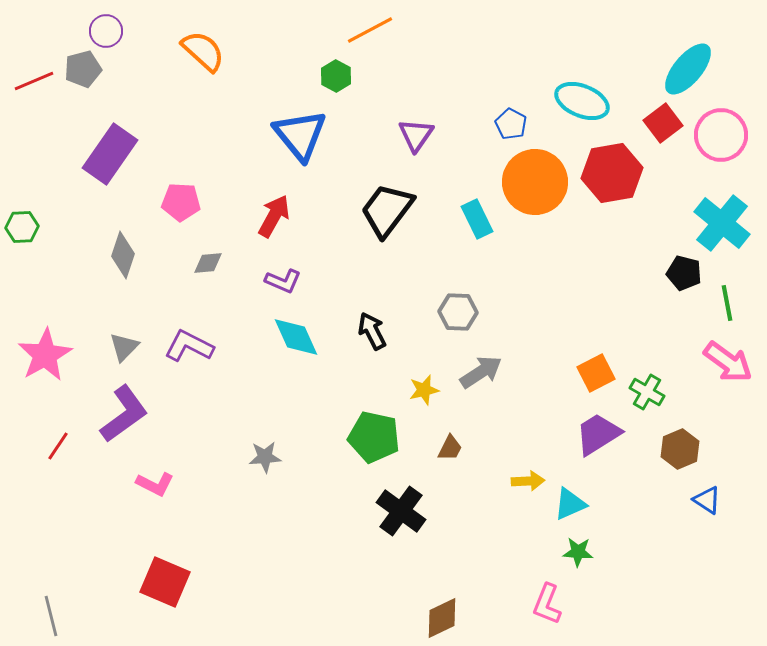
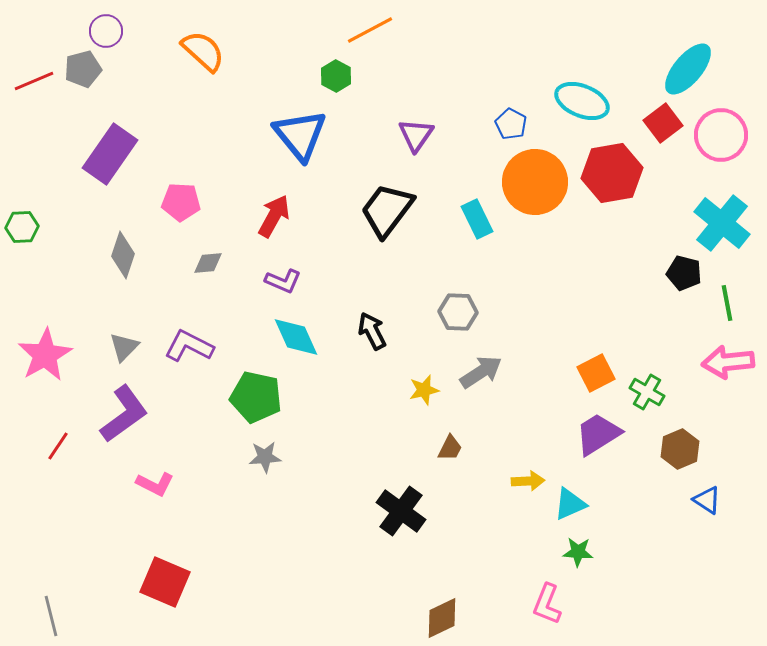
pink arrow at (728, 362): rotated 138 degrees clockwise
green pentagon at (374, 437): moved 118 px left, 40 px up
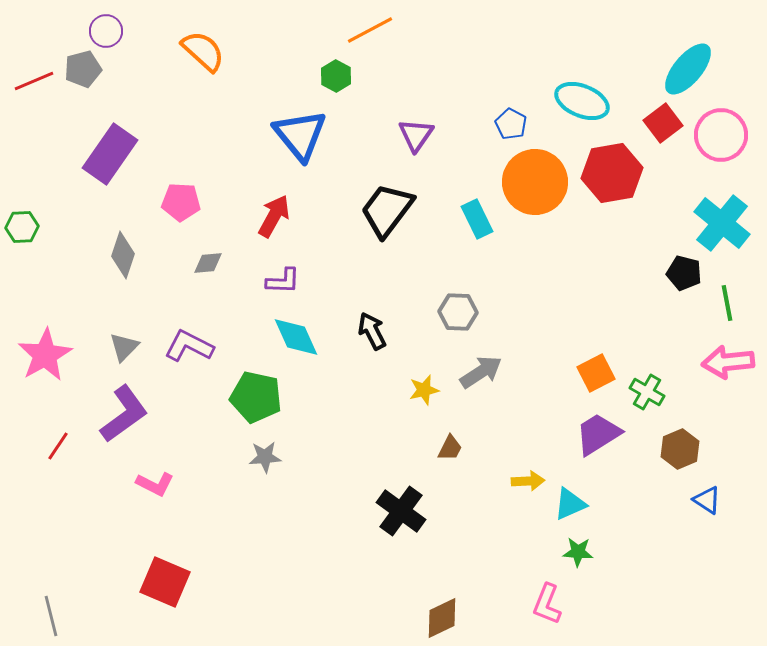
purple L-shape at (283, 281): rotated 21 degrees counterclockwise
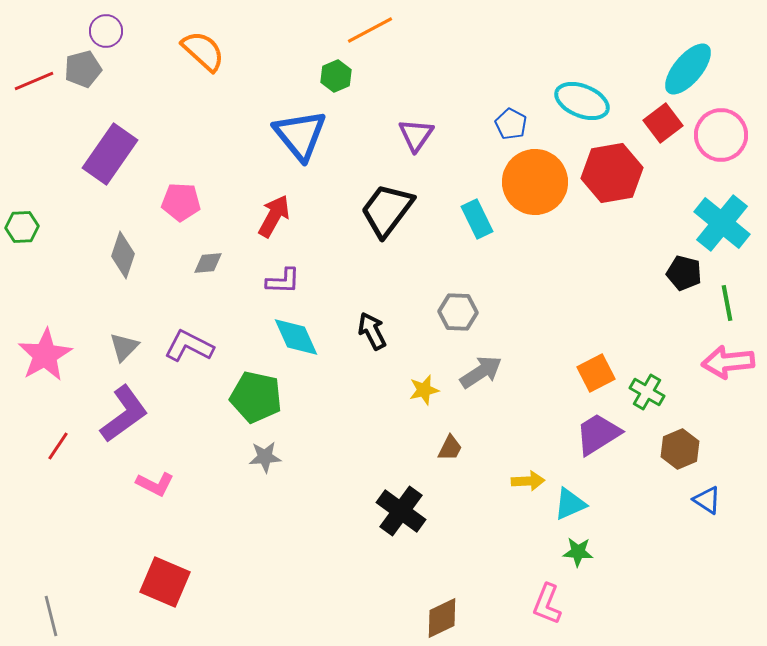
green hexagon at (336, 76): rotated 8 degrees clockwise
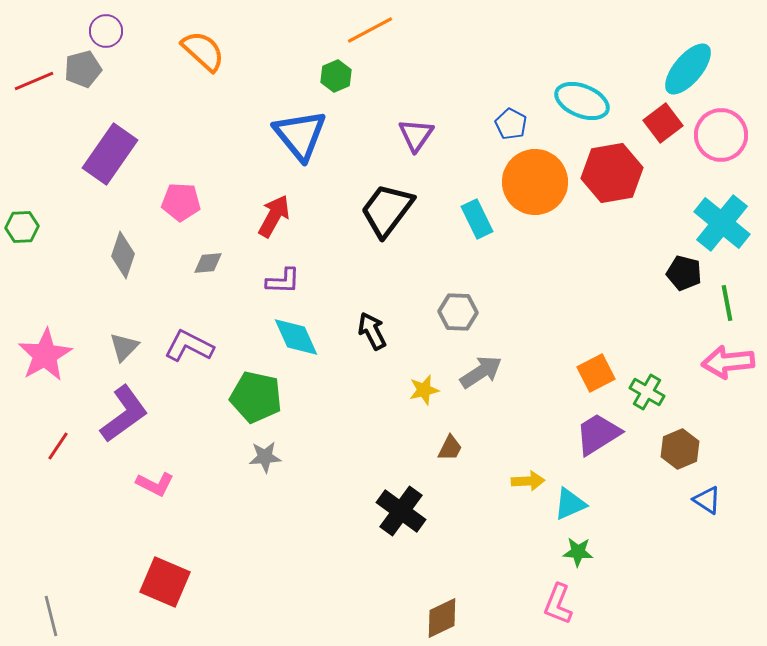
pink L-shape at (547, 604): moved 11 px right
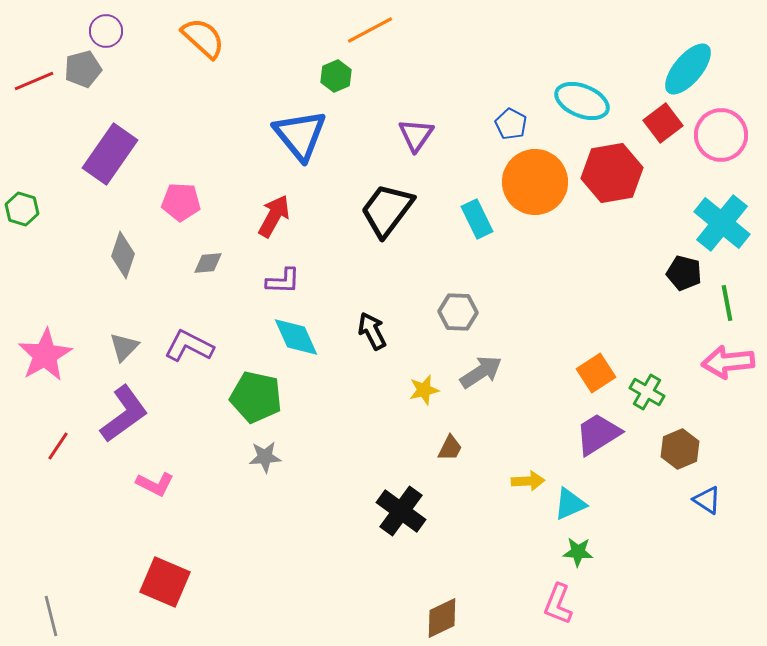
orange semicircle at (203, 51): moved 13 px up
green hexagon at (22, 227): moved 18 px up; rotated 20 degrees clockwise
orange square at (596, 373): rotated 6 degrees counterclockwise
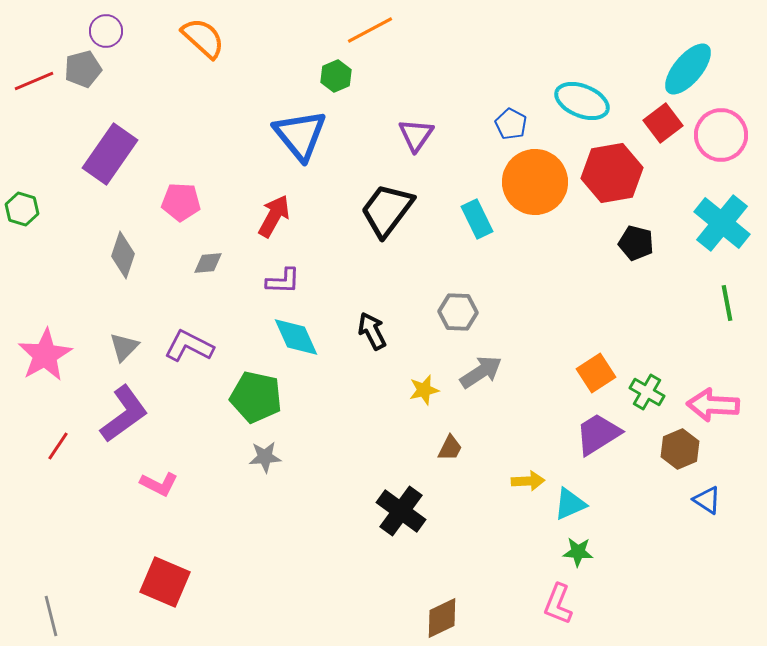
black pentagon at (684, 273): moved 48 px left, 30 px up
pink arrow at (728, 362): moved 15 px left, 43 px down; rotated 9 degrees clockwise
pink L-shape at (155, 484): moved 4 px right
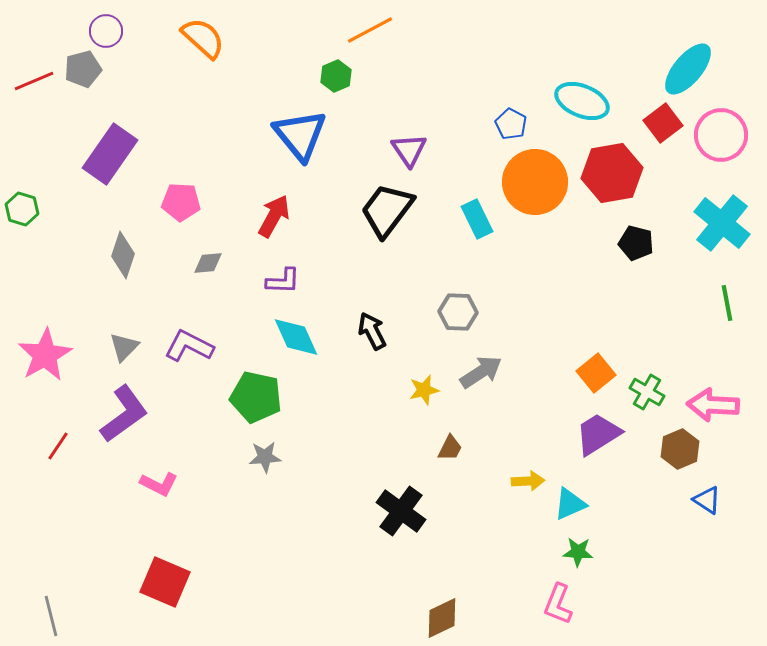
purple triangle at (416, 135): moved 7 px left, 15 px down; rotated 9 degrees counterclockwise
orange square at (596, 373): rotated 6 degrees counterclockwise
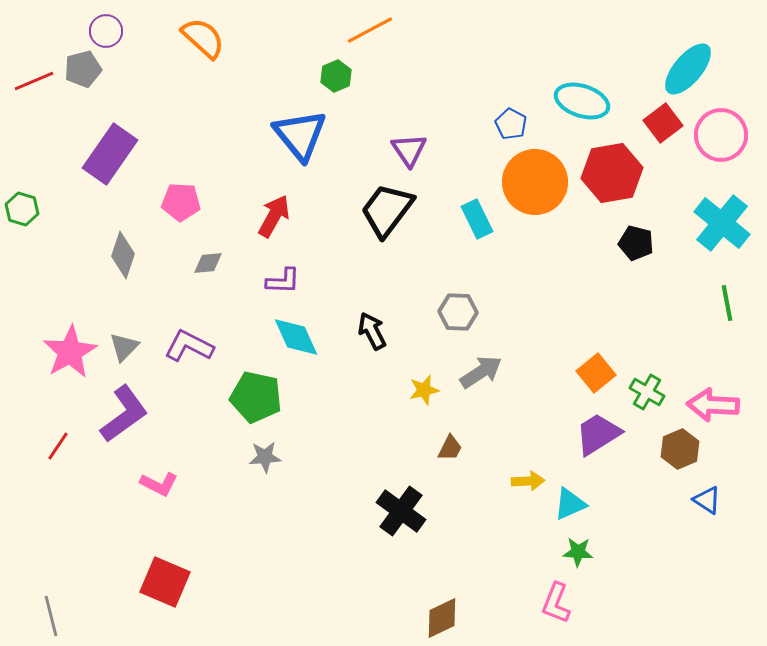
cyan ellipse at (582, 101): rotated 4 degrees counterclockwise
pink star at (45, 355): moved 25 px right, 3 px up
pink L-shape at (558, 604): moved 2 px left, 1 px up
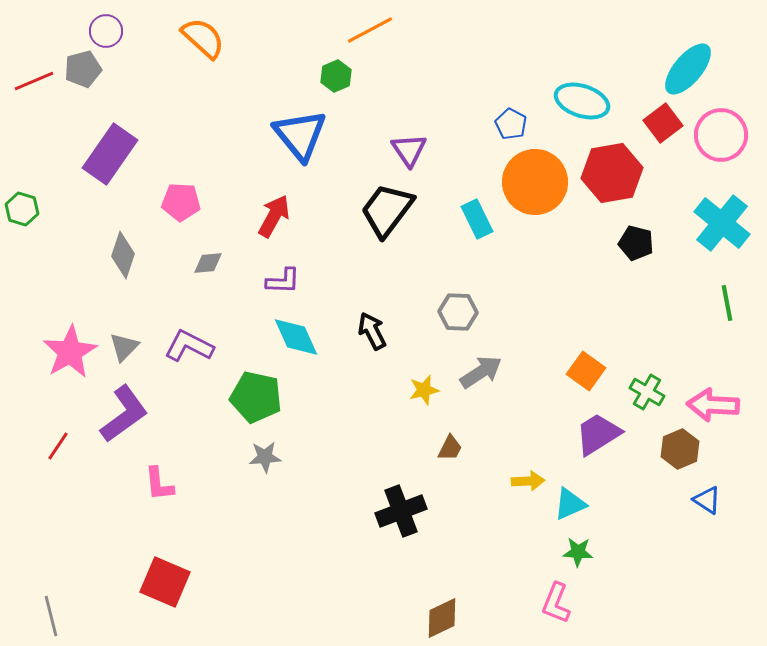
orange square at (596, 373): moved 10 px left, 2 px up; rotated 15 degrees counterclockwise
pink L-shape at (159, 484): rotated 57 degrees clockwise
black cross at (401, 511): rotated 33 degrees clockwise
